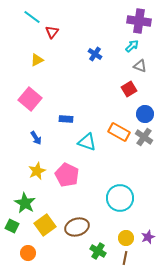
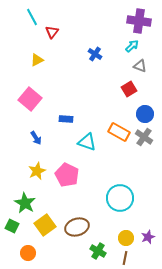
cyan line: rotated 24 degrees clockwise
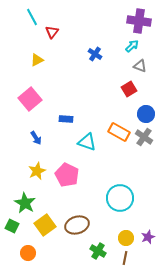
pink square: rotated 10 degrees clockwise
blue circle: moved 1 px right
brown ellipse: moved 2 px up
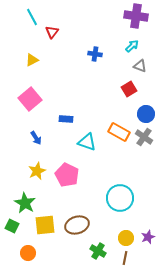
purple cross: moved 3 px left, 5 px up
blue cross: rotated 24 degrees counterclockwise
yellow triangle: moved 5 px left
yellow square: rotated 30 degrees clockwise
